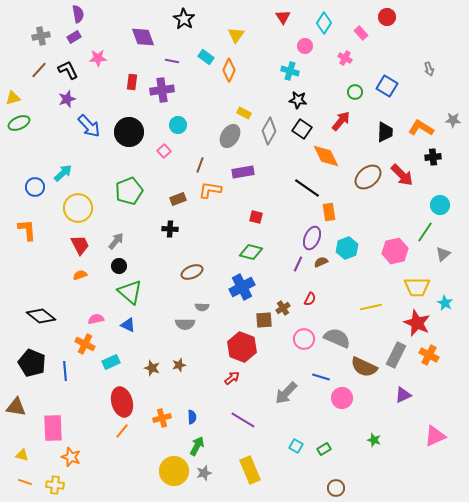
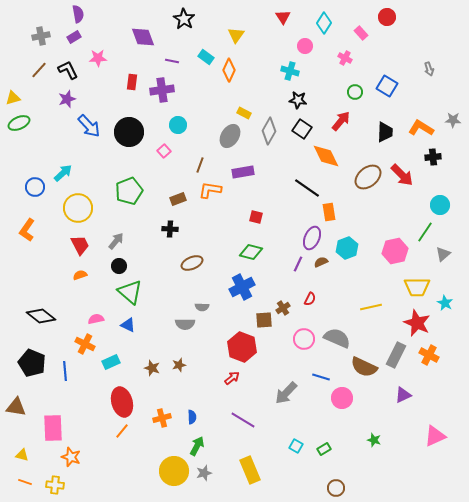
orange L-shape at (27, 230): rotated 140 degrees counterclockwise
brown ellipse at (192, 272): moved 9 px up
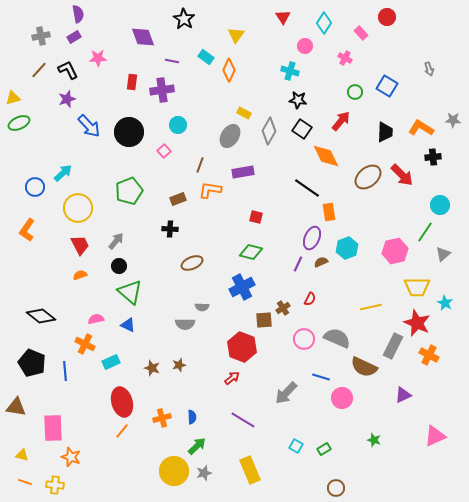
gray rectangle at (396, 355): moved 3 px left, 9 px up
green arrow at (197, 446): rotated 18 degrees clockwise
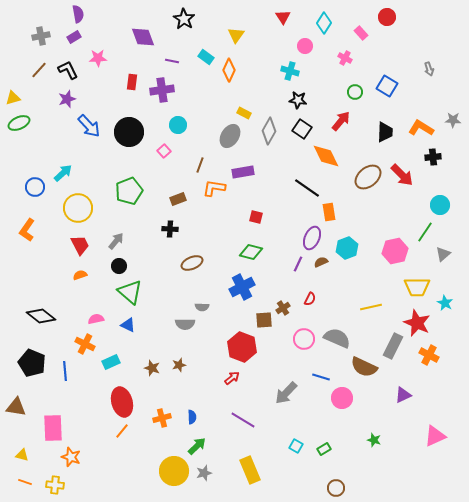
orange L-shape at (210, 190): moved 4 px right, 2 px up
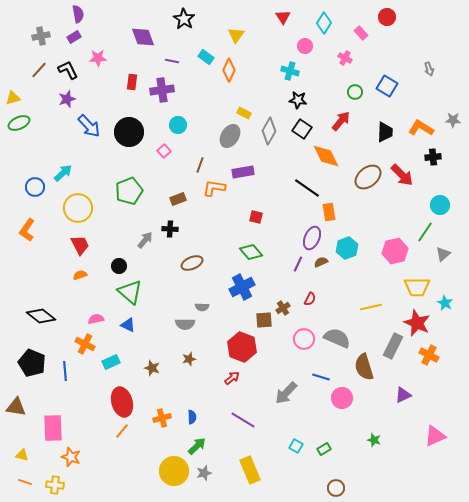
gray arrow at (116, 241): moved 29 px right, 1 px up
green diamond at (251, 252): rotated 35 degrees clockwise
brown star at (179, 365): moved 10 px right, 6 px up
brown semicircle at (364, 367): rotated 48 degrees clockwise
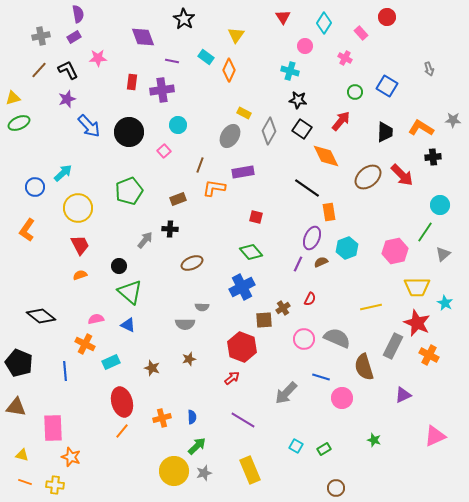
black pentagon at (32, 363): moved 13 px left
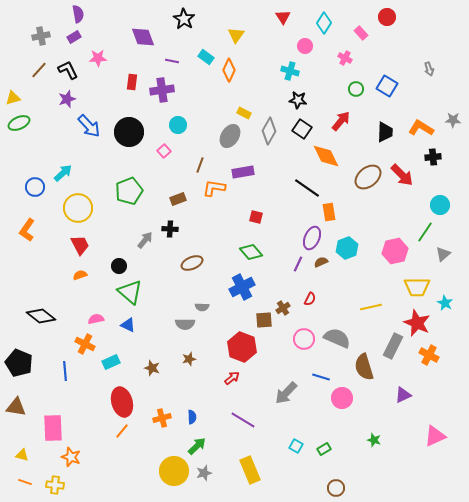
green circle at (355, 92): moved 1 px right, 3 px up
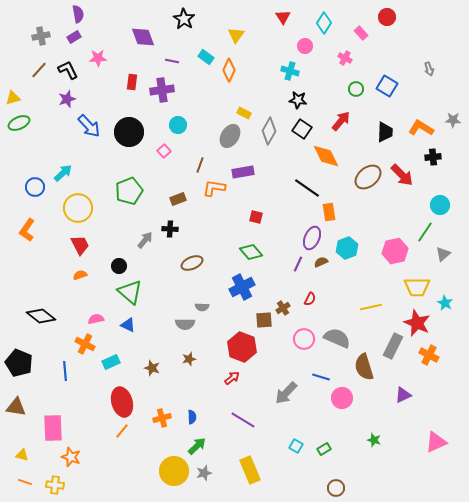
pink triangle at (435, 436): moved 1 px right, 6 px down
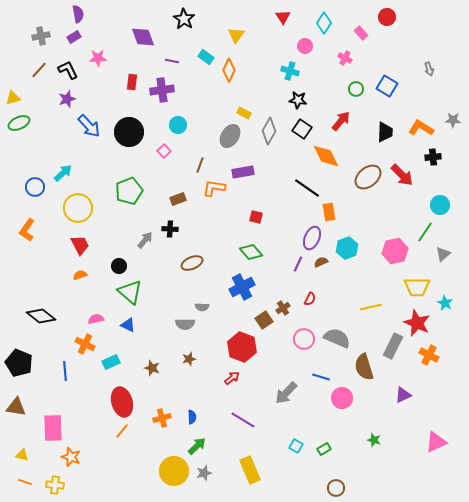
brown square at (264, 320): rotated 30 degrees counterclockwise
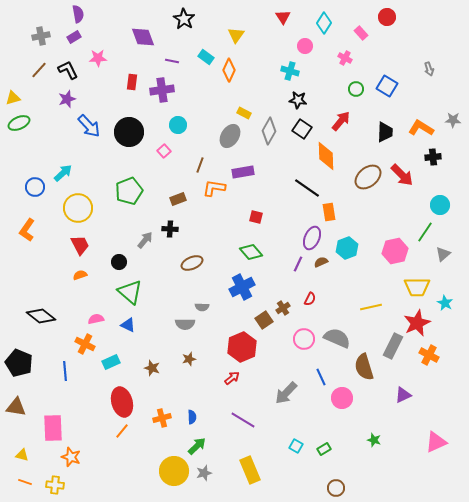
orange diamond at (326, 156): rotated 24 degrees clockwise
black circle at (119, 266): moved 4 px up
red star at (417, 323): rotated 24 degrees clockwise
red hexagon at (242, 347): rotated 16 degrees clockwise
blue line at (321, 377): rotated 48 degrees clockwise
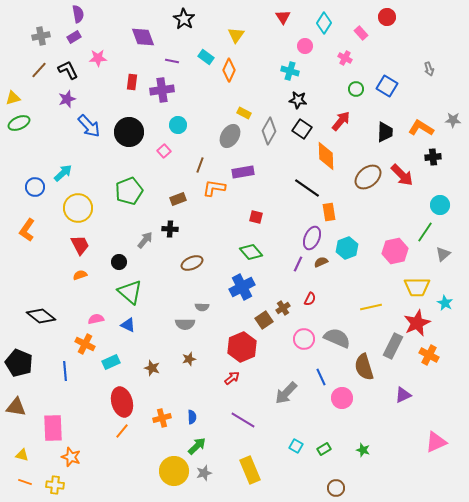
green star at (374, 440): moved 11 px left, 10 px down
